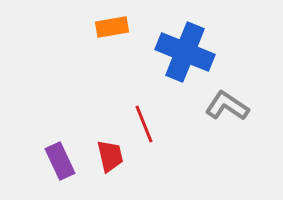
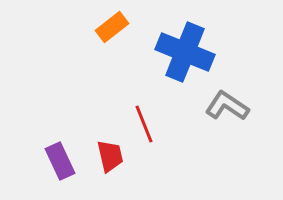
orange rectangle: rotated 28 degrees counterclockwise
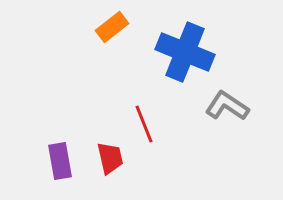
red trapezoid: moved 2 px down
purple rectangle: rotated 15 degrees clockwise
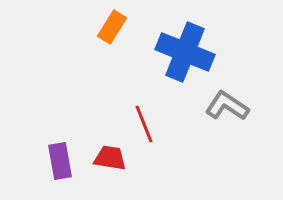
orange rectangle: rotated 20 degrees counterclockwise
red trapezoid: rotated 68 degrees counterclockwise
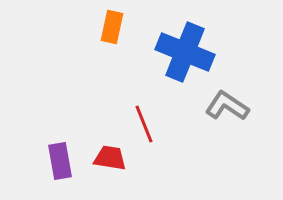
orange rectangle: rotated 20 degrees counterclockwise
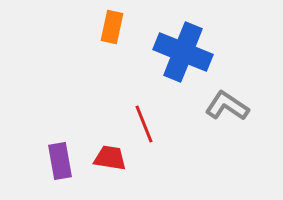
blue cross: moved 2 px left
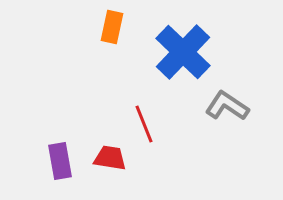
blue cross: rotated 22 degrees clockwise
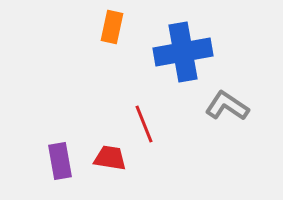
blue cross: rotated 36 degrees clockwise
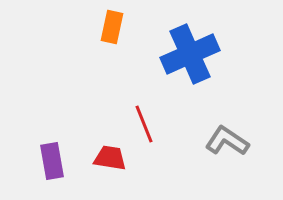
blue cross: moved 7 px right, 2 px down; rotated 14 degrees counterclockwise
gray L-shape: moved 35 px down
purple rectangle: moved 8 px left
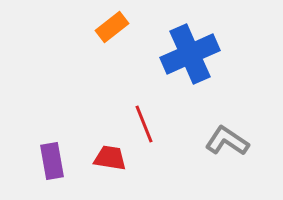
orange rectangle: rotated 40 degrees clockwise
